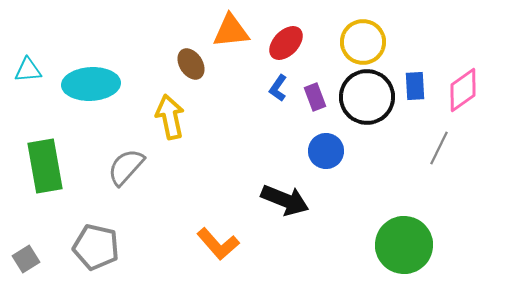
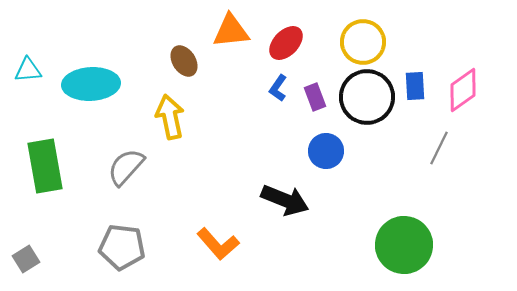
brown ellipse: moved 7 px left, 3 px up
gray pentagon: moved 26 px right; rotated 6 degrees counterclockwise
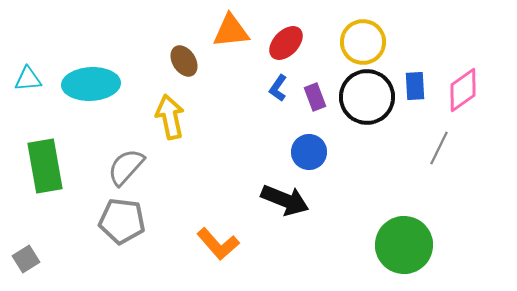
cyan triangle: moved 9 px down
blue circle: moved 17 px left, 1 px down
gray pentagon: moved 26 px up
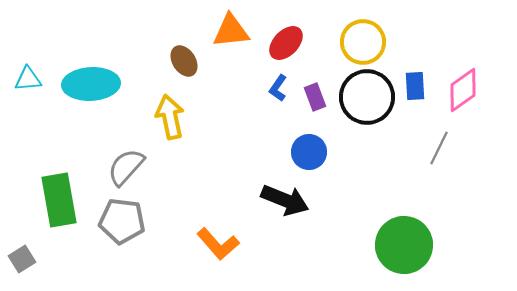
green rectangle: moved 14 px right, 34 px down
gray square: moved 4 px left
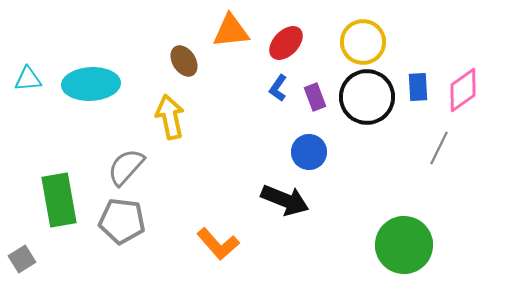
blue rectangle: moved 3 px right, 1 px down
